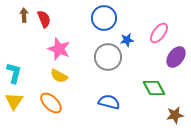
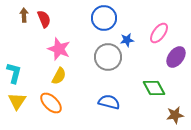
yellow semicircle: rotated 90 degrees counterclockwise
yellow triangle: moved 3 px right
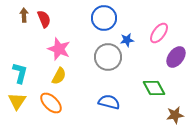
cyan L-shape: moved 6 px right
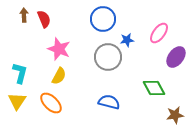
blue circle: moved 1 px left, 1 px down
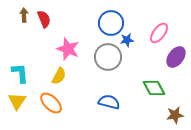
blue circle: moved 8 px right, 4 px down
pink star: moved 9 px right
cyan L-shape: rotated 20 degrees counterclockwise
